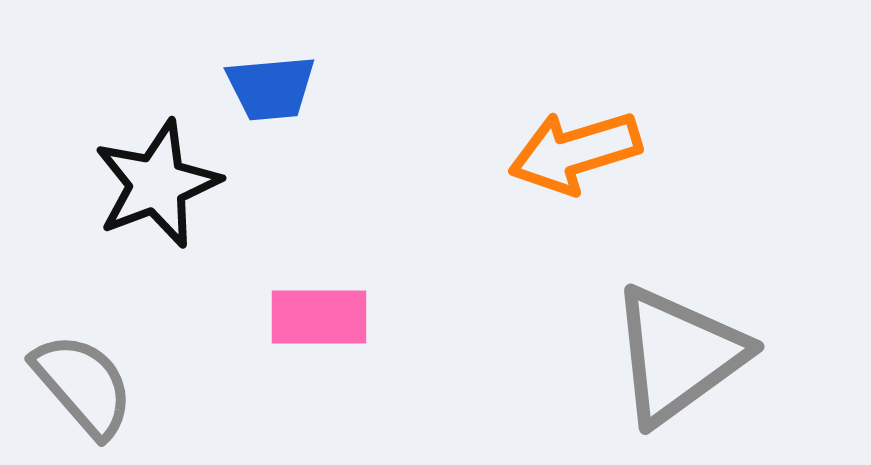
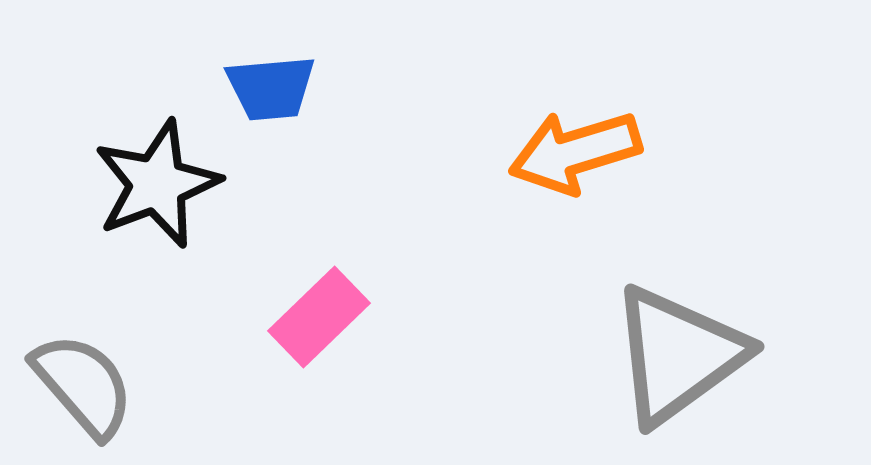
pink rectangle: rotated 44 degrees counterclockwise
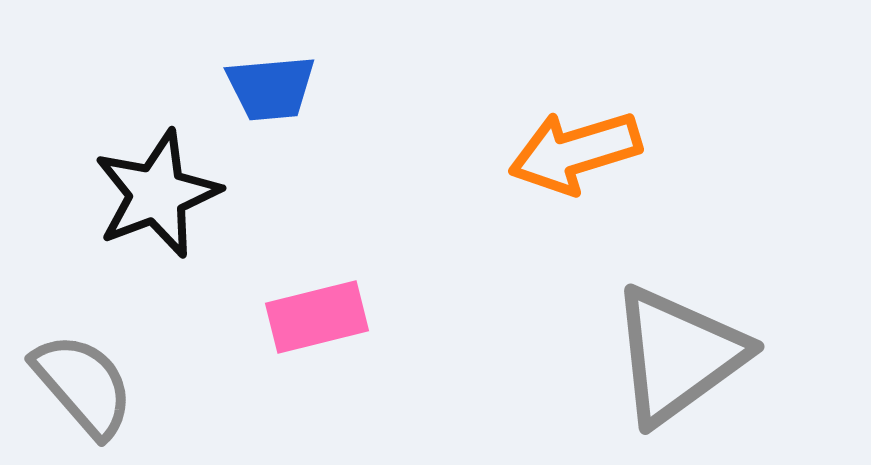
black star: moved 10 px down
pink rectangle: moved 2 px left; rotated 30 degrees clockwise
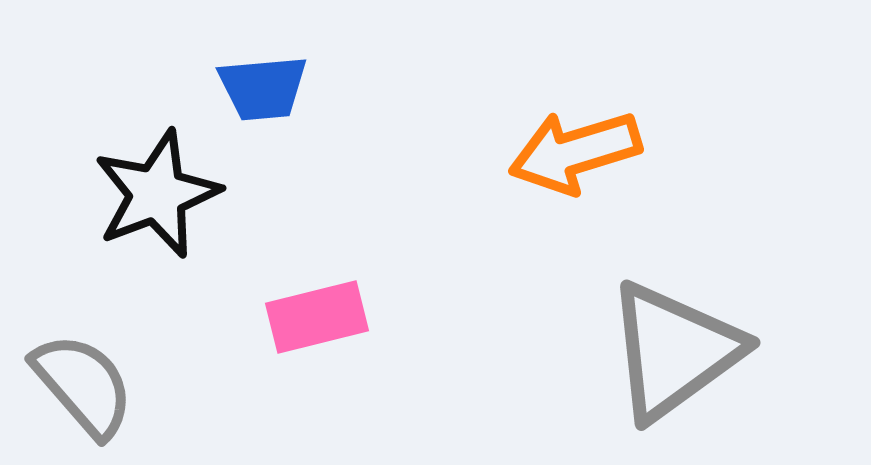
blue trapezoid: moved 8 px left
gray triangle: moved 4 px left, 4 px up
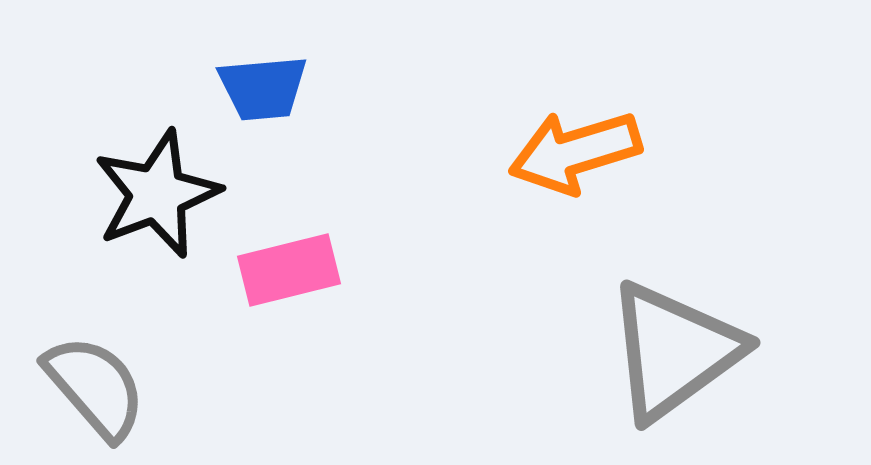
pink rectangle: moved 28 px left, 47 px up
gray semicircle: moved 12 px right, 2 px down
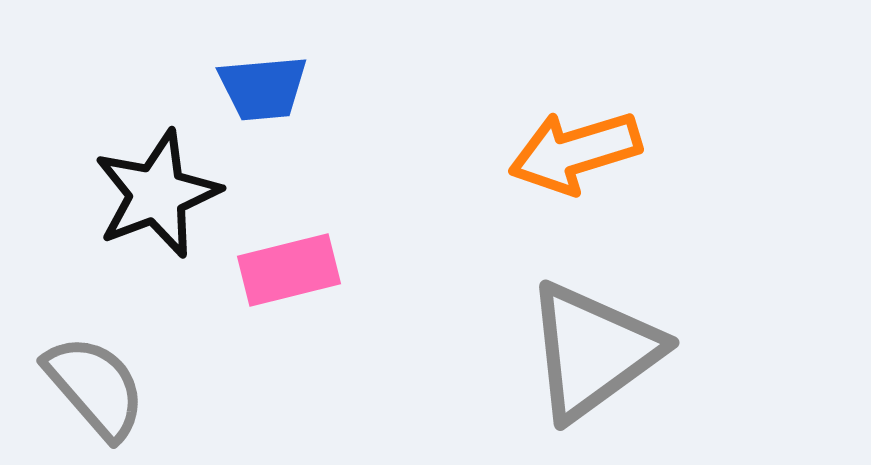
gray triangle: moved 81 px left
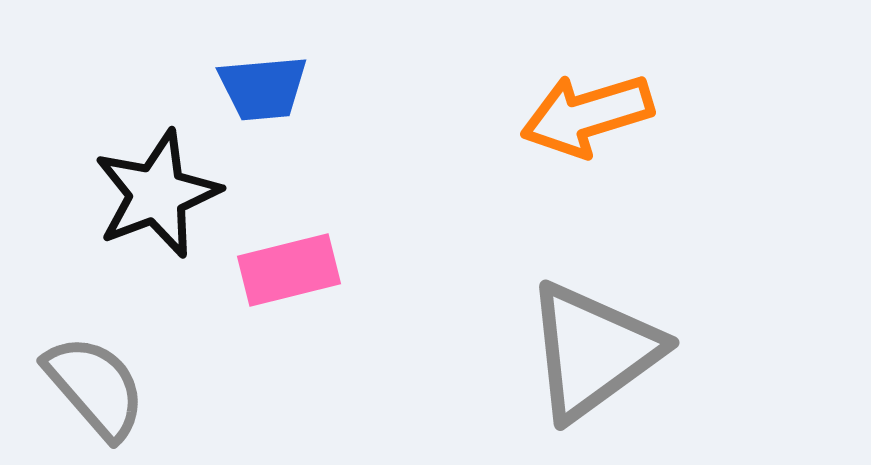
orange arrow: moved 12 px right, 37 px up
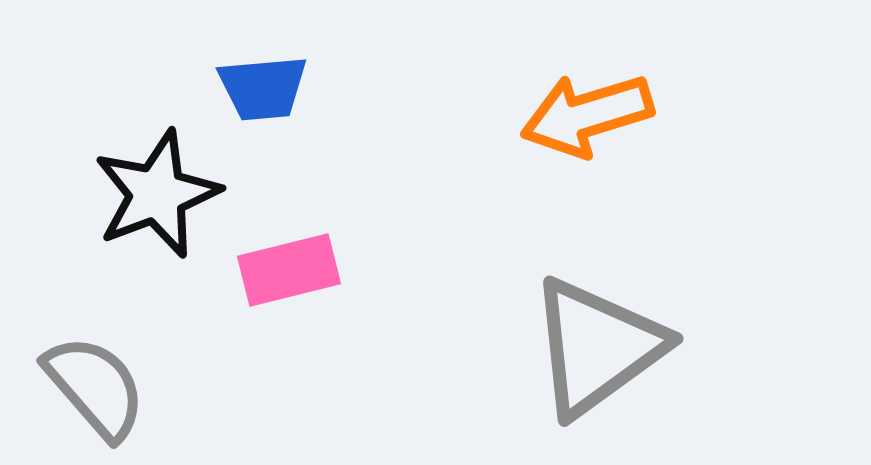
gray triangle: moved 4 px right, 4 px up
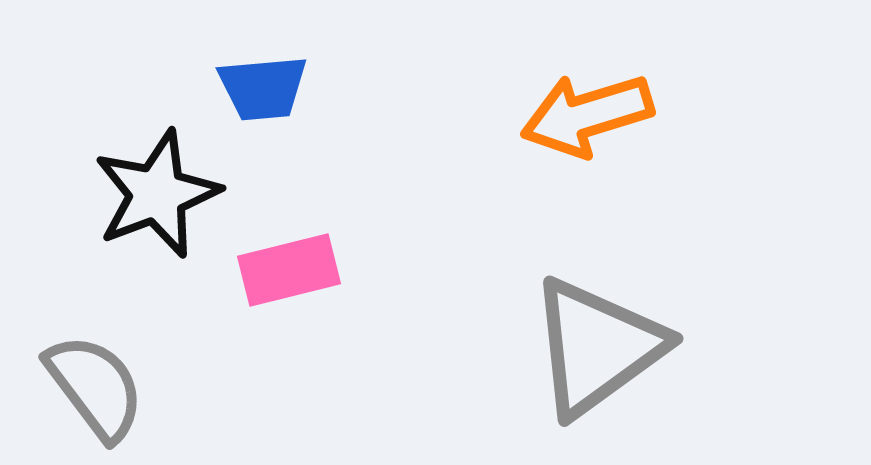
gray semicircle: rotated 4 degrees clockwise
